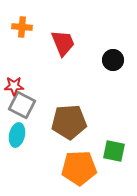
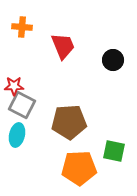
red trapezoid: moved 3 px down
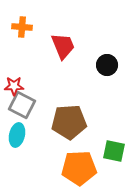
black circle: moved 6 px left, 5 px down
